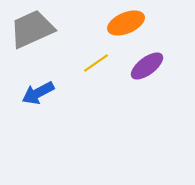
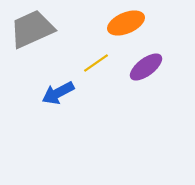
purple ellipse: moved 1 px left, 1 px down
blue arrow: moved 20 px right
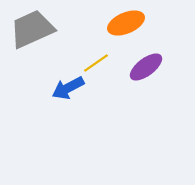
blue arrow: moved 10 px right, 5 px up
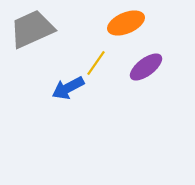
yellow line: rotated 20 degrees counterclockwise
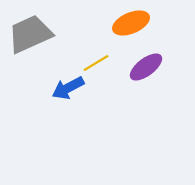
orange ellipse: moved 5 px right
gray trapezoid: moved 2 px left, 5 px down
yellow line: rotated 24 degrees clockwise
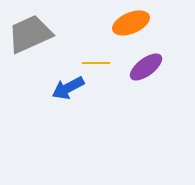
yellow line: rotated 32 degrees clockwise
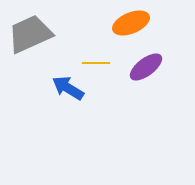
blue arrow: rotated 60 degrees clockwise
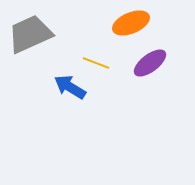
yellow line: rotated 20 degrees clockwise
purple ellipse: moved 4 px right, 4 px up
blue arrow: moved 2 px right, 1 px up
